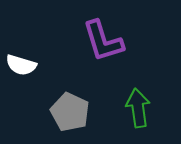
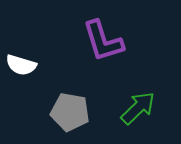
green arrow: rotated 54 degrees clockwise
gray pentagon: rotated 15 degrees counterclockwise
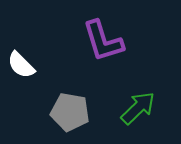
white semicircle: rotated 28 degrees clockwise
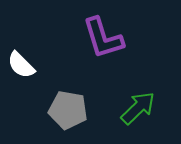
purple L-shape: moved 3 px up
gray pentagon: moved 2 px left, 2 px up
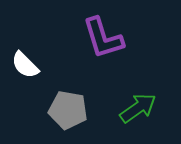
white semicircle: moved 4 px right
green arrow: rotated 9 degrees clockwise
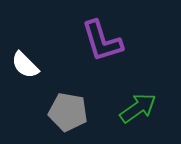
purple L-shape: moved 1 px left, 3 px down
gray pentagon: moved 2 px down
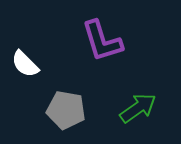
white semicircle: moved 1 px up
gray pentagon: moved 2 px left, 2 px up
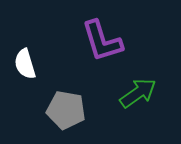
white semicircle: rotated 28 degrees clockwise
green arrow: moved 15 px up
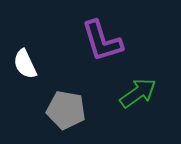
white semicircle: rotated 8 degrees counterclockwise
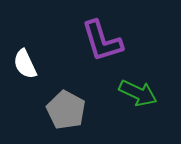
green arrow: rotated 60 degrees clockwise
gray pentagon: rotated 18 degrees clockwise
